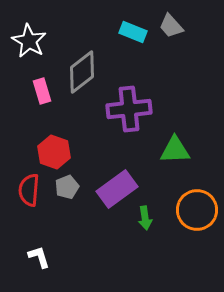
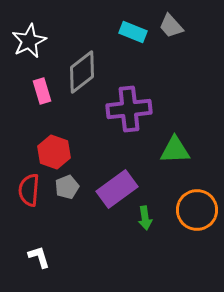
white star: rotated 16 degrees clockwise
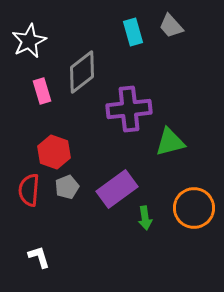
cyan rectangle: rotated 52 degrees clockwise
green triangle: moved 5 px left, 8 px up; rotated 12 degrees counterclockwise
orange circle: moved 3 px left, 2 px up
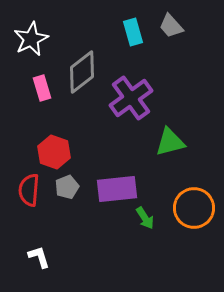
white star: moved 2 px right, 2 px up
pink rectangle: moved 3 px up
purple cross: moved 2 px right, 11 px up; rotated 30 degrees counterclockwise
purple rectangle: rotated 30 degrees clockwise
green arrow: rotated 25 degrees counterclockwise
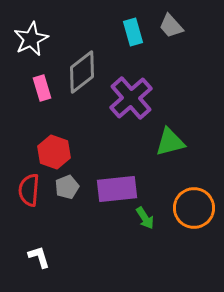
purple cross: rotated 6 degrees counterclockwise
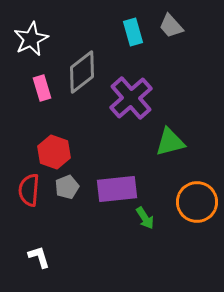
orange circle: moved 3 px right, 6 px up
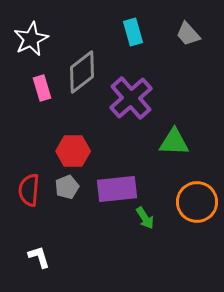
gray trapezoid: moved 17 px right, 8 px down
green triangle: moved 4 px right; rotated 16 degrees clockwise
red hexagon: moved 19 px right, 1 px up; rotated 20 degrees counterclockwise
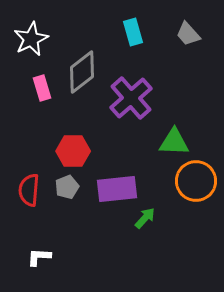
orange circle: moved 1 px left, 21 px up
green arrow: rotated 105 degrees counterclockwise
white L-shape: rotated 70 degrees counterclockwise
